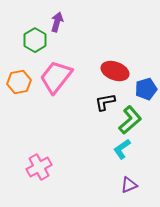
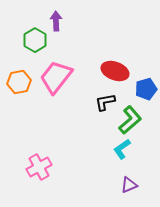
purple arrow: moved 1 px left, 1 px up; rotated 18 degrees counterclockwise
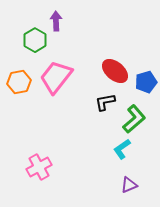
red ellipse: rotated 20 degrees clockwise
blue pentagon: moved 7 px up
green L-shape: moved 4 px right, 1 px up
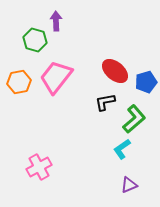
green hexagon: rotated 15 degrees counterclockwise
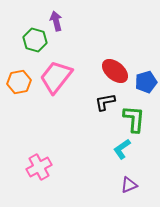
purple arrow: rotated 12 degrees counterclockwise
green L-shape: rotated 44 degrees counterclockwise
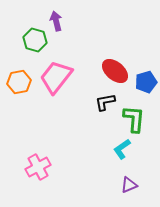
pink cross: moved 1 px left
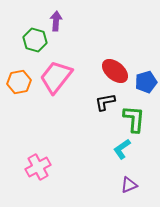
purple arrow: rotated 18 degrees clockwise
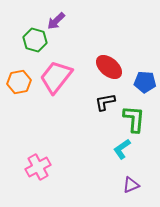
purple arrow: rotated 138 degrees counterclockwise
red ellipse: moved 6 px left, 4 px up
blue pentagon: moved 1 px left; rotated 20 degrees clockwise
purple triangle: moved 2 px right
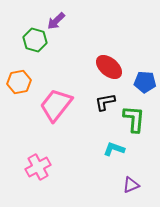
pink trapezoid: moved 28 px down
cyan L-shape: moved 8 px left; rotated 55 degrees clockwise
